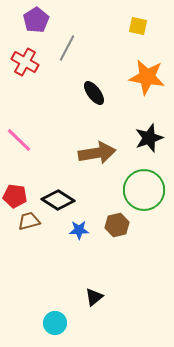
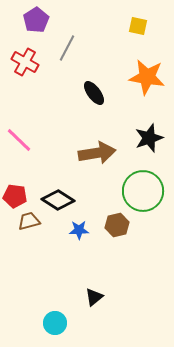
green circle: moved 1 px left, 1 px down
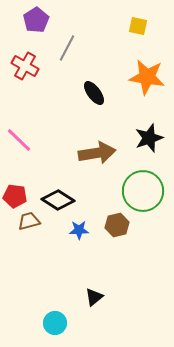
red cross: moved 4 px down
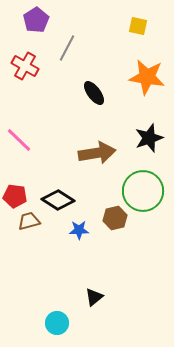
brown hexagon: moved 2 px left, 7 px up
cyan circle: moved 2 px right
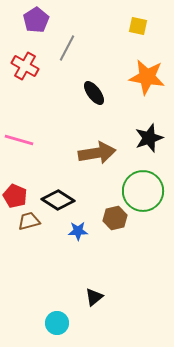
pink line: rotated 28 degrees counterclockwise
red pentagon: rotated 15 degrees clockwise
blue star: moved 1 px left, 1 px down
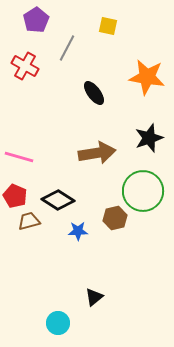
yellow square: moved 30 px left
pink line: moved 17 px down
cyan circle: moved 1 px right
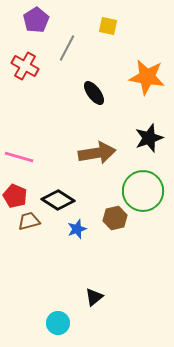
blue star: moved 1 px left, 2 px up; rotated 18 degrees counterclockwise
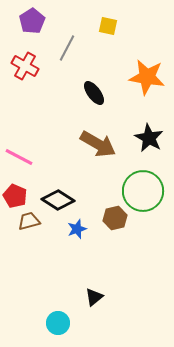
purple pentagon: moved 4 px left, 1 px down
black star: rotated 24 degrees counterclockwise
brown arrow: moved 1 px right, 9 px up; rotated 39 degrees clockwise
pink line: rotated 12 degrees clockwise
